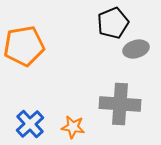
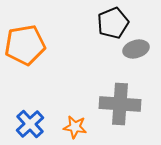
orange pentagon: moved 1 px right, 1 px up
orange star: moved 2 px right
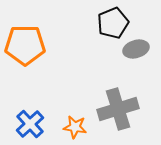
orange pentagon: rotated 9 degrees clockwise
gray cross: moved 2 px left, 5 px down; rotated 21 degrees counterclockwise
